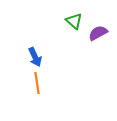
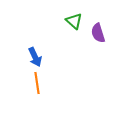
purple semicircle: rotated 78 degrees counterclockwise
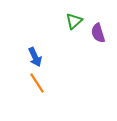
green triangle: rotated 36 degrees clockwise
orange line: rotated 25 degrees counterclockwise
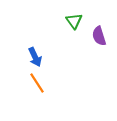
green triangle: rotated 24 degrees counterclockwise
purple semicircle: moved 1 px right, 3 px down
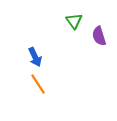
orange line: moved 1 px right, 1 px down
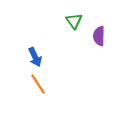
purple semicircle: rotated 18 degrees clockwise
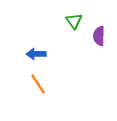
blue arrow: moved 1 px right, 3 px up; rotated 114 degrees clockwise
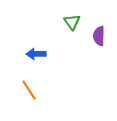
green triangle: moved 2 px left, 1 px down
orange line: moved 9 px left, 6 px down
